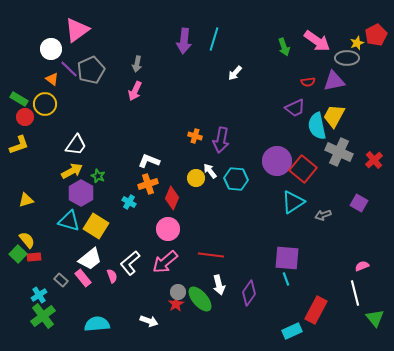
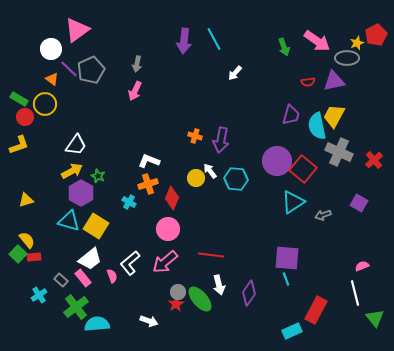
cyan line at (214, 39): rotated 45 degrees counterclockwise
purple trapezoid at (295, 108): moved 4 px left, 7 px down; rotated 50 degrees counterclockwise
green cross at (43, 316): moved 33 px right, 9 px up
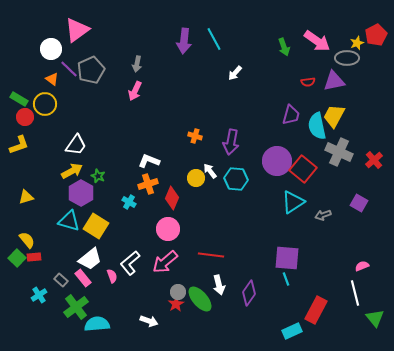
purple arrow at (221, 140): moved 10 px right, 2 px down
yellow triangle at (26, 200): moved 3 px up
green square at (18, 254): moved 1 px left, 4 px down
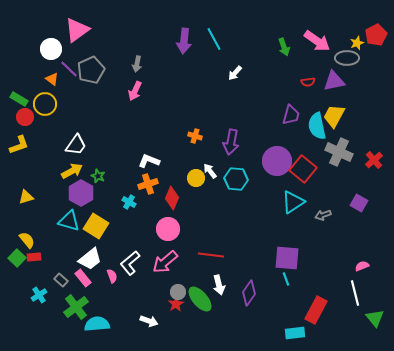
cyan rectangle at (292, 331): moved 3 px right, 2 px down; rotated 18 degrees clockwise
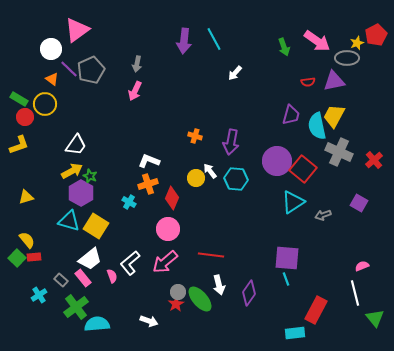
green star at (98, 176): moved 8 px left
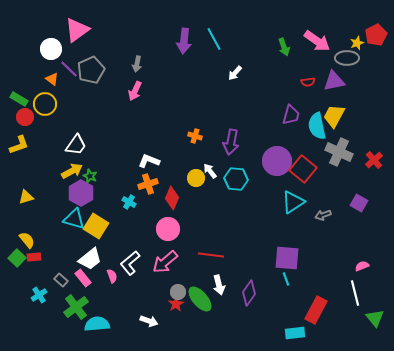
cyan triangle at (69, 221): moved 5 px right, 2 px up
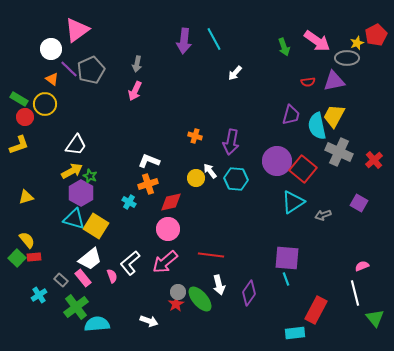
red diamond at (172, 198): moved 1 px left, 4 px down; rotated 55 degrees clockwise
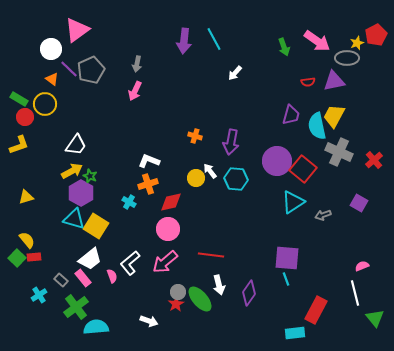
cyan semicircle at (97, 324): moved 1 px left, 3 px down
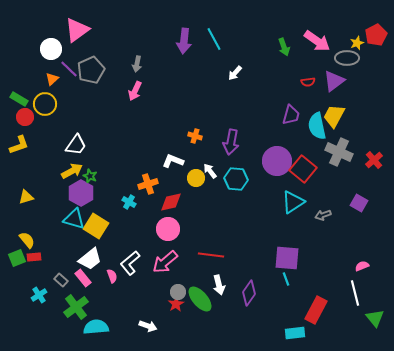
orange triangle at (52, 79): rotated 40 degrees clockwise
purple triangle at (334, 81): rotated 25 degrees counterclockwise
white L-shape at (149, 161): moved 24 px right
green square at (17, 258): rotated 24 degrees clockwise
white arrow at (149, 321): moved 1 px left, 5 px down
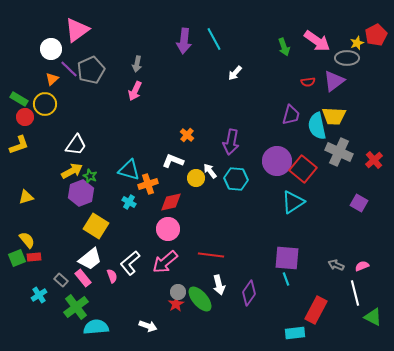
yellow trapezoid at (334, 116): rotated 115 degrees counterclockwise
orange cross at (195, 136): moved 8 px left, 1 px up; rotated 24 degrees clockwise
purple hexagon at (81, 193): rotated 10 degrees clockwise
gray arrow at (323, 215): moved 13 px right, 50 px down; rotated 42 degrees clockwise
cyan triangle at (74, 219): moved 55 px right, 49 px up
green triangle at (375, 318): moved 2 px left, 1 px up; rotated 24 degrees counterclockwise
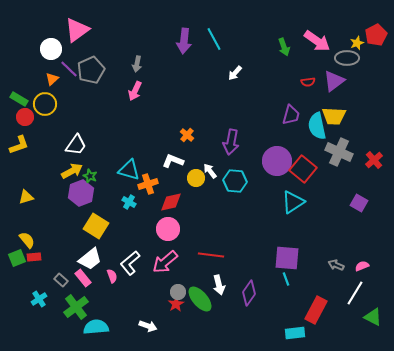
cyan hexagon at (236, 179): moved 1 px left, 2 px down
white line at (355, 293): rotated 45 degrees clockwise
cyan cross at (39, 295): moved 4 px down
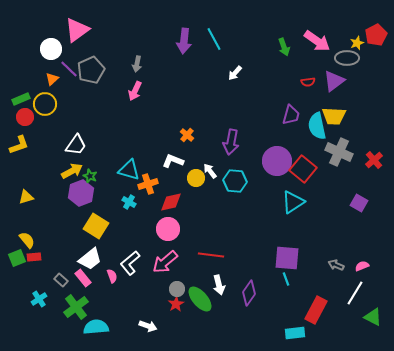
green rectangle at (19, 99): moved 2 px right; rotated 54 degrees counterclockwise
gray circle at (178, 292): moved 1 px left, 3 px up
